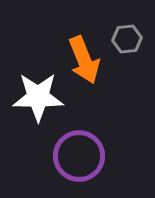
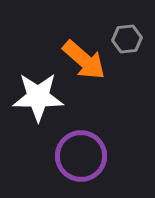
orange arrow: rotated 27 degrees counterclockwise
purple circle: moved 2 px right
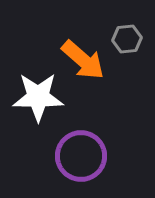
orange arrow: moved 1 px left
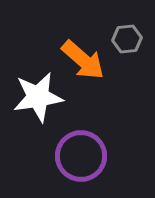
white star: rotated 9 degrees counterclockwise
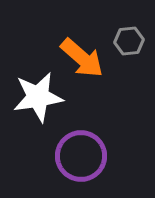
gray hexagon: moved 2 px right, 2 px down
orange arrow: moved 1 px left, 2 px up
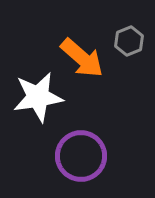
gray hexagon: rotated 16 degrees counterclockwise
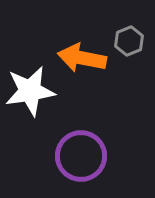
orange arrow: rotated 150 degrees clockwise
white star: moved 8 px left, 6 px up
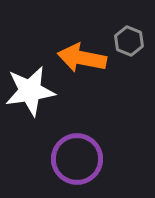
gray hexagon: rotated 16 degrees counterclockwise
purple circle: moved 4 px left, 3 px down
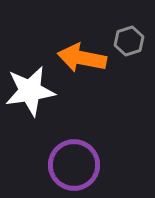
gray hexagon: rotated 20 degrees clockwise
purple circle: moved 3 px left, 6 px down
